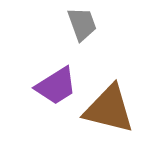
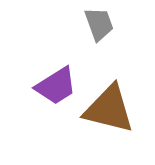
gray trapezoid: moved 17 px right
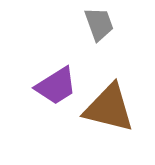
brown triangle: moved 1 px up
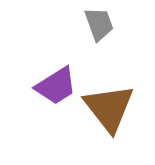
brown triangle: rotated 38 degrees clockwise
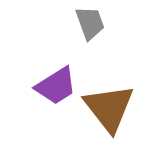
gray trapezoid: moved 9 px left, 1 px up
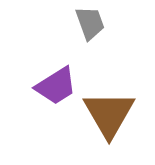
brown triangle: moved 6 px down; rotated 8 degrees clockwise
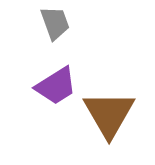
gray trapezoid: moved 35 px left
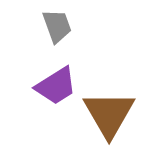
gray trapezoid: moved 2 px right, 3 px down
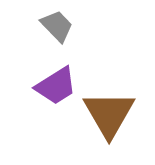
gray trapezoid: rotated 24 degrees counterclockwise
